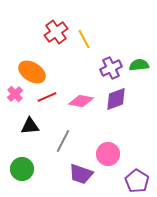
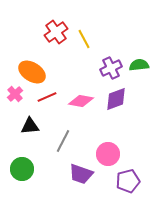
purple pentagon: moved 9 px left; rotated 25 degrees clockwise
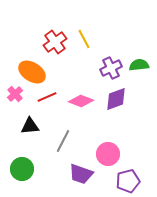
red cross: moved 1 px left, 10 px down
pink diamond: rotated 10 degrees clockwise
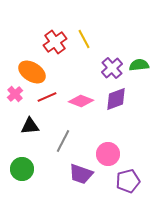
purple cross: moved 1 px right; rotated 15 degrees counterclockwise
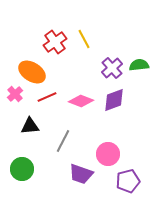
purple diamond: moved 2 px left, 1 px down
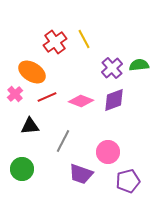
pink circle: moved 2 px up
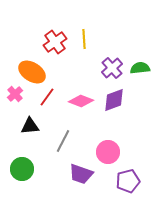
yellow line: rotated 24 degrees clockwise
green semicircle: moved 1 px right, 3 px down
red line: rotated 30 degrees counterclockwise
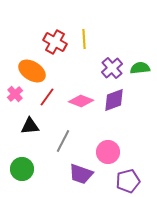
red cross: rotated 25 degrees counterclockwise
orange ellipse: moved 1 px up
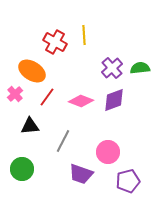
yellow line: moved 4 px up
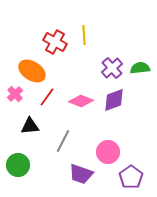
green circle: moved 4 px left, 4 px up
purple pentagon: moved 3 px right, 4 px up; rotated 20 degrees counterclockwise
